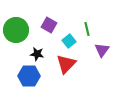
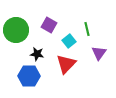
purple triangle: moved 3 px left, 3 px down
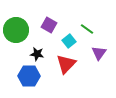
green line: rotated 40 degrees counterclockwise
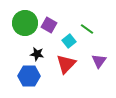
green circle: moved 9 px right, 7 px up
purple triangle: moved 8 px down
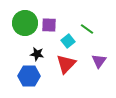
purple square: rotated 28 degrees counterclockwise
cyan square: moved 1 px left
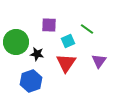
green circle: moved 9 px left, 19 px down
cyan square: rotated 16 degrees clockwise
red triangle: moved 1 px up; rotated 10 degrees counterclockwise
blue hexagon: moved 2 px right, 5 px down; rotated 20 degrees counterclockwise
